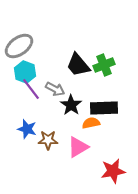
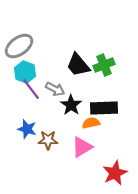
pink triangle: moved 4 px right
red star: moved 2 px right, 2 px down; rotated 15 degrees counterclockwise
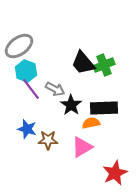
black trapezoid: moved 5 px right, 2 px up
cyan hexagon: moved 1 px right, 1 px up
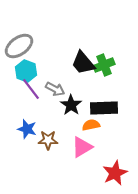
orange semicircle: moved 2 px down
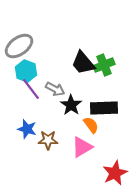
orange semicircle: rotated 66 degrees clockwise
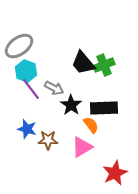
gray arrow: moved 1 px left, 1 px up
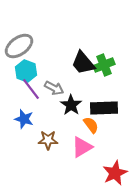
blue star: moved 3 px left, 10 px up
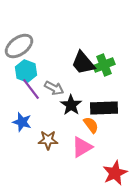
blue star: moved 2 px left, 3 px down
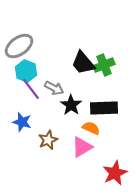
orange semicircle: moved 3 px down; rotated 30 degrees counterclockwise
brown star: rotated 24 degrees counterclockwise
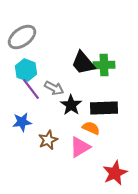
gray ellipse: moved 3 px right, 9 px up
green cross: rotated 20 degrees clockwise
cyan hexagon: moved 1 px up
blue star: rotated 24 degrees counterclockwise
pink triangle: moved 2 px left
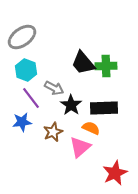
green cross: moved 2 px right, 1 px down
purple line: moved 9 px down
brown star: moved 5 px right, 8 px up
pink triangle: rotated 10 degrees counterclockwise
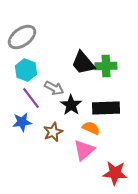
black rectangle: moved 2 px right
pink triangle: moved 4 px right, 3 px down
red star: rotated 30 degrees clockwise
